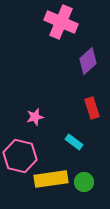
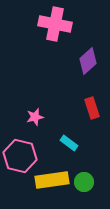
pink cross: moved 6 px left, 2 px down; rotated 12 degrees counterclockwise
cyan rectangle: moved 5 px left, 1 px down
yellow rectangle: moved 1 px right, 1 px down
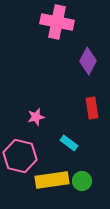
pink cross: moved 2 px right, 2 px up
purple diamond: rotated 20 degrees counterclockwise
red rectangle: rotated 10 degrees clockwise
pink star: moved 1 px right
green circle: moved 2 px left, 1 px up
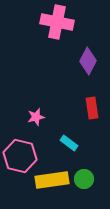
green circle: moved 2 px right, 2 px up
